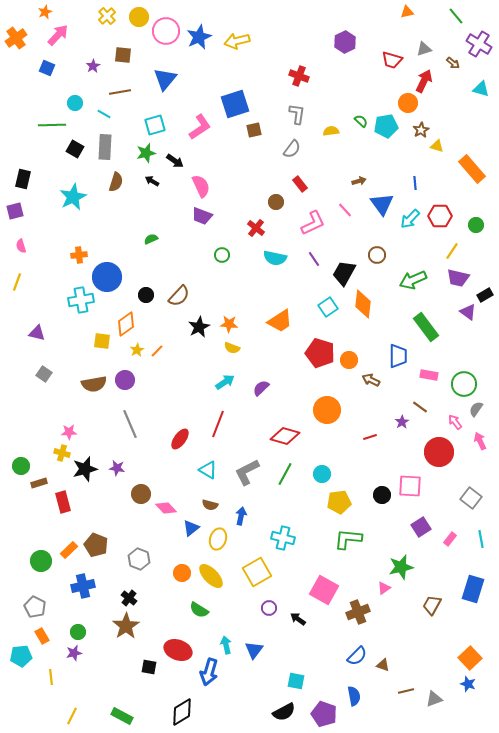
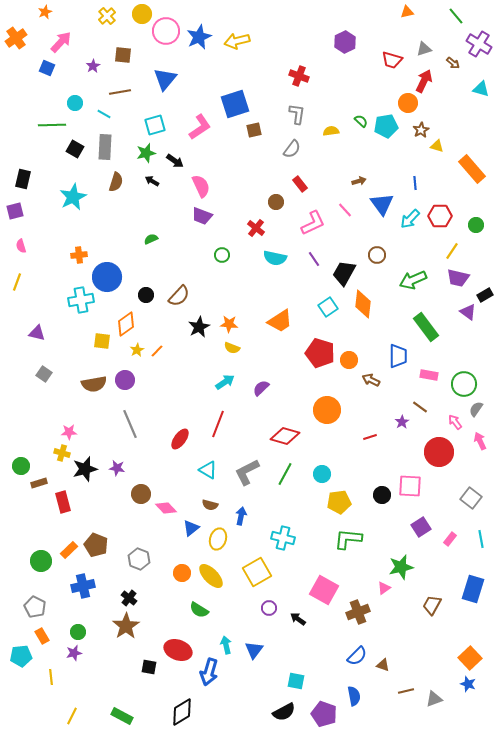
yellow circle at (139, 17): moved 3 px right, 3 px up
pink arrow at (58, 35): moved 3 px right, 7 px down
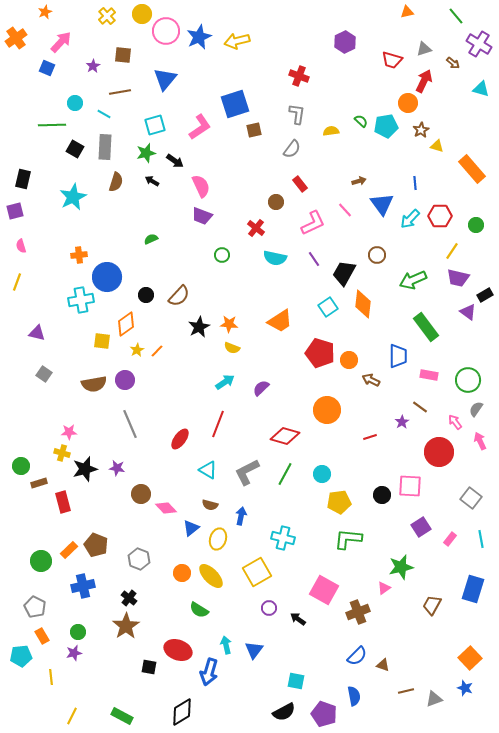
green circle at (464, 384): moved 4 px right, 4 px up
blue star at (468, 684): moved 3 px left, 4 px down
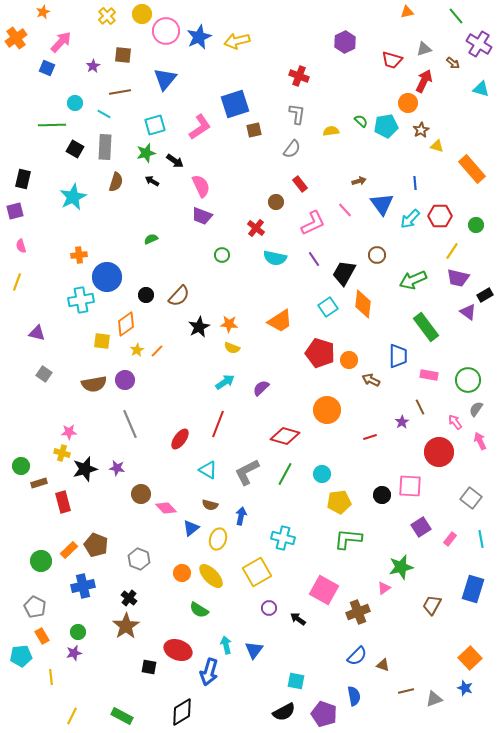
orange star at (45, 12): moved 2 px left
brown line at (420, 407): rotated 28 degrees clockwise
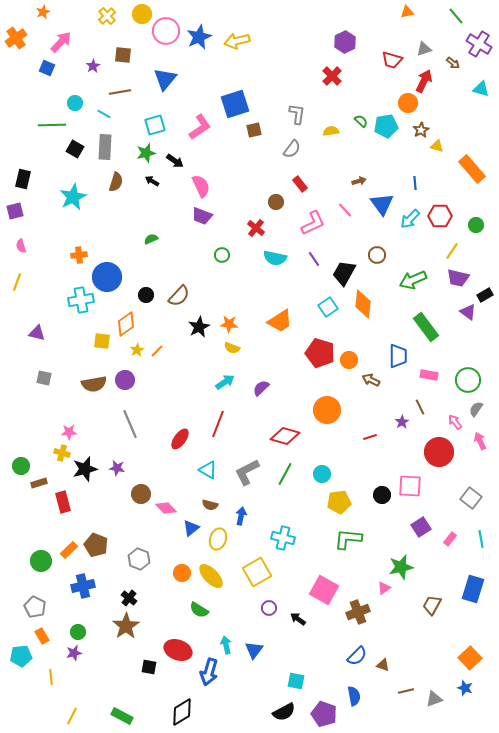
red cross at (299, 76): moved 33 px right; rotated 24 degrees clockwise
gray square at (44, 374): moved 4 px down; rotated 21 degrees counterclockwise
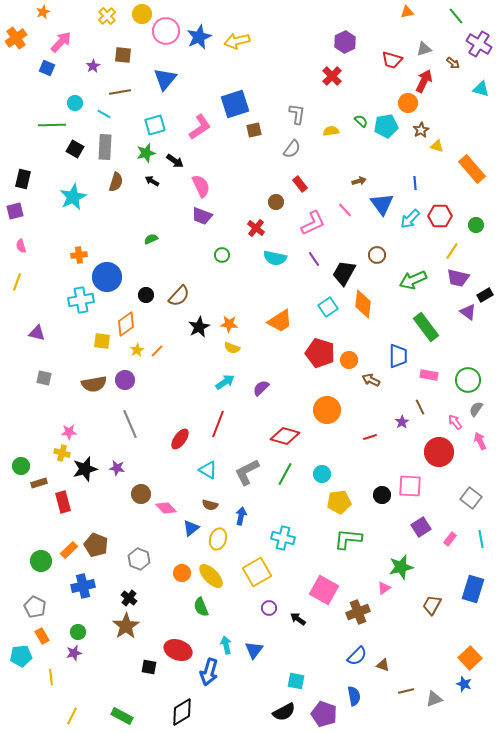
green semicircle at (199, 610): moved 2 px right, 3 px up; rotated 36 degrees clockwise
blue star at (465, 688): moved 1 px left, 4 px up
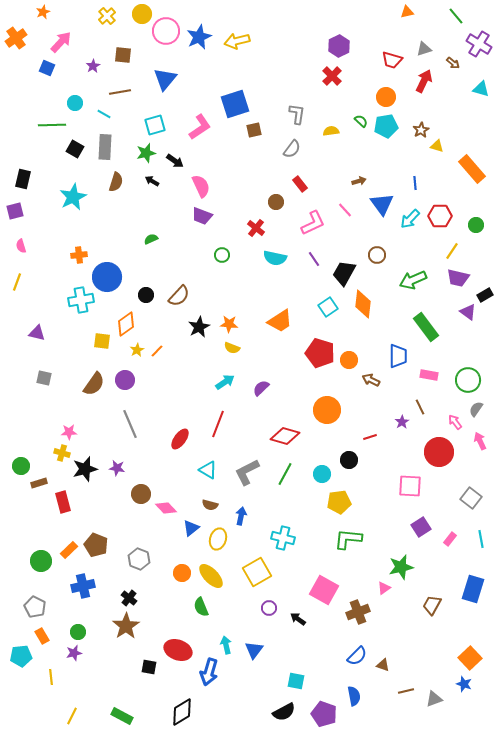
purple hexagon at (345, 42): moved 6 px left, 4 px down
orange circle at (408, 103): moved 22 px left, 6 px up
brown semicircle at (94, 384): rotated 45 degrees counterclockwise
black circle at (382, 495): moved 33 px left, 35 px up
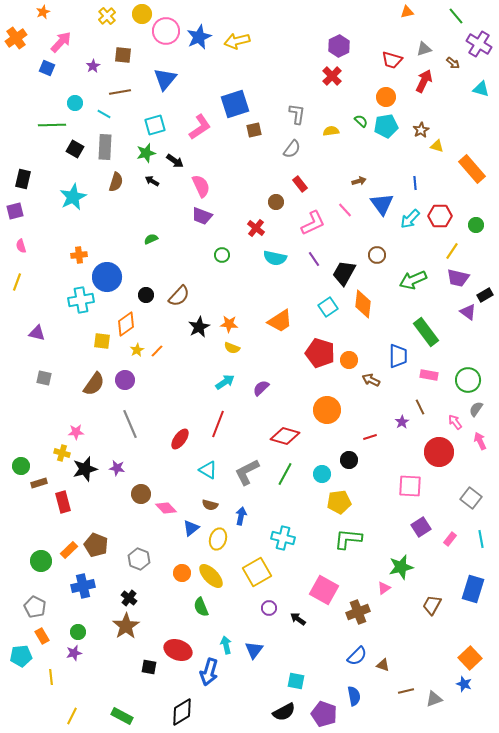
green rectangle at (426, 327): moved 5 px down
pink star at (69, 432): moved 7 px right
